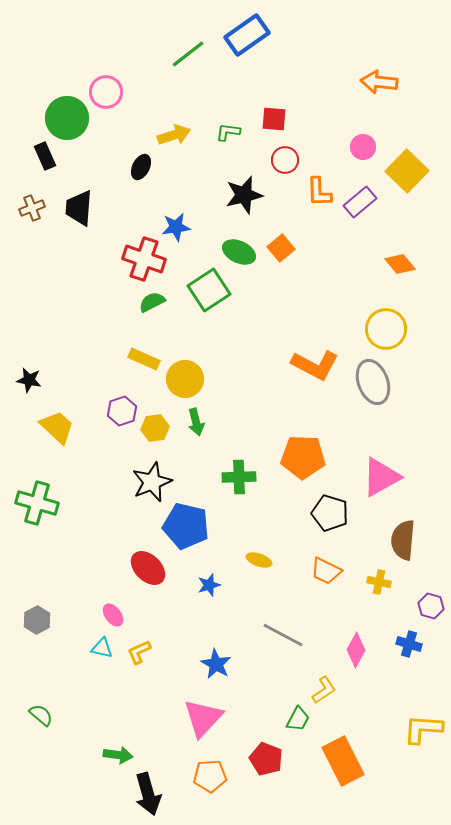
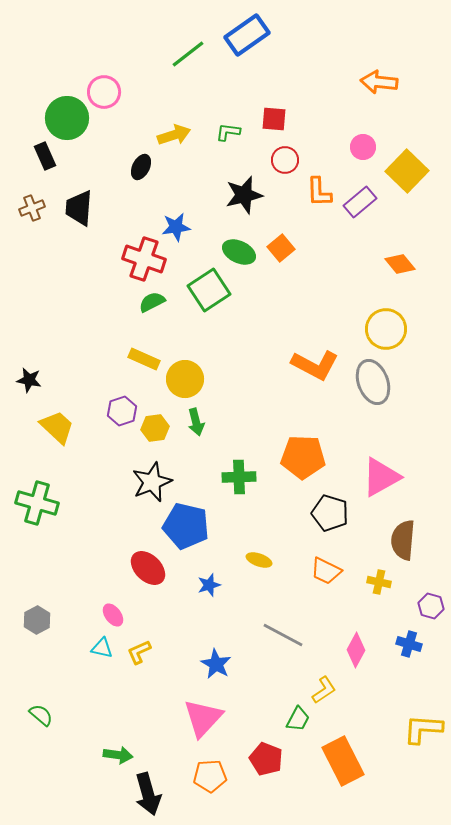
pink circle at (106, 92): moved 2 px left
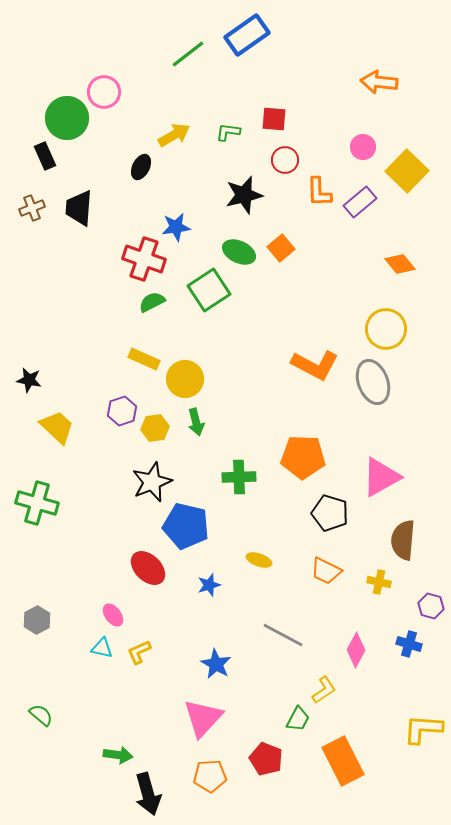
yellow arrow at (174, 135): rotated 12 degrees counterclockwise
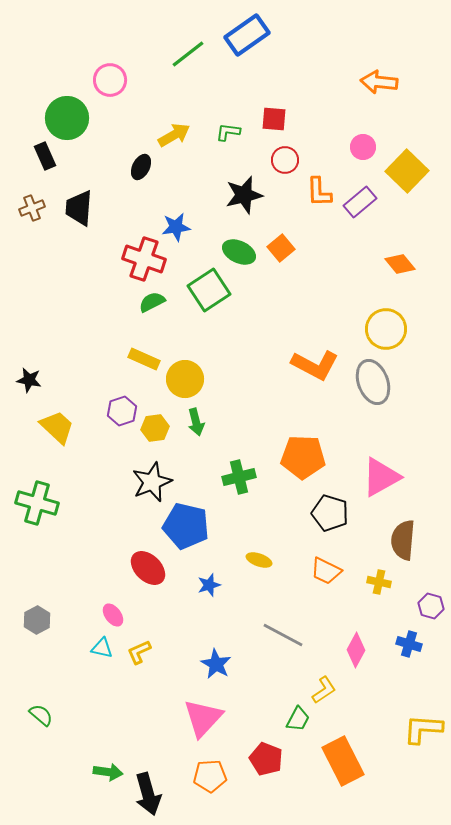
pink circle at (104, 92): moved 6 px right, 12 px up
green cross at (239, 477): rotated 12 degrees counterclockwise
green arrow at (118, 755): moved 10 px left, 17 px down
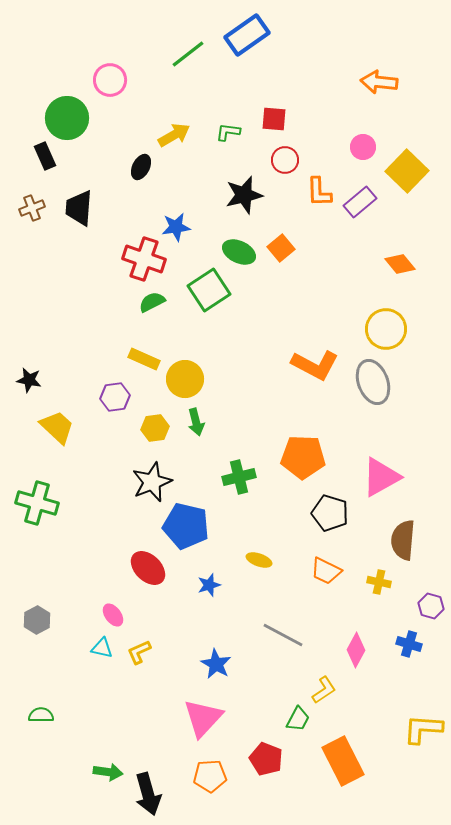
purple hexagon at (122, 411): moved 7 px left, 14 px up; rotated 12 degrees clockwise
green semicircle at (41, 715): rotated 40 degrees counterclockwise
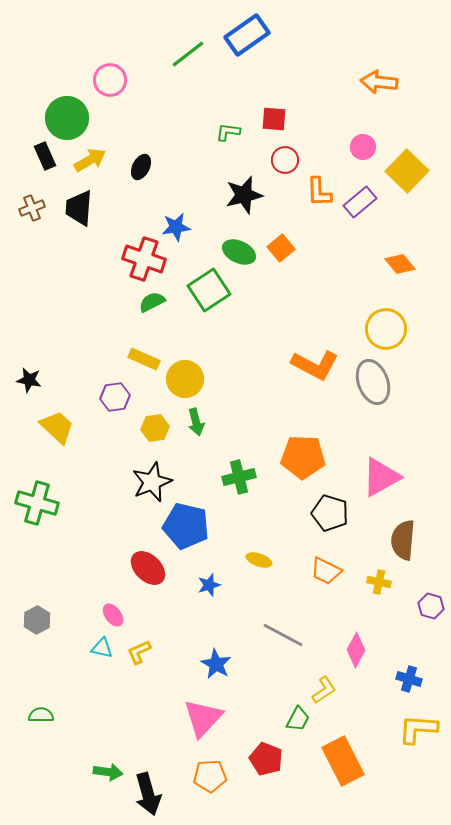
yellow arrow at (174, 135): moved 84 px left, 25 px down
blue cross at (409, 644): moved 35 px down
yellow L-shape at (423, 729): moved 5 px left
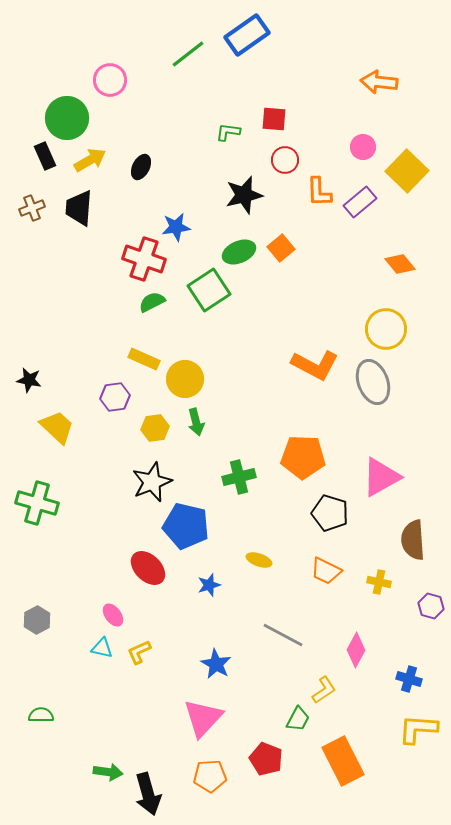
green ellipse at (239, 252): rotated 48 degrees counterclockwise
brown semicircle at (403, 540): moved 10 px right; rotated 9 degrees counterclockwise
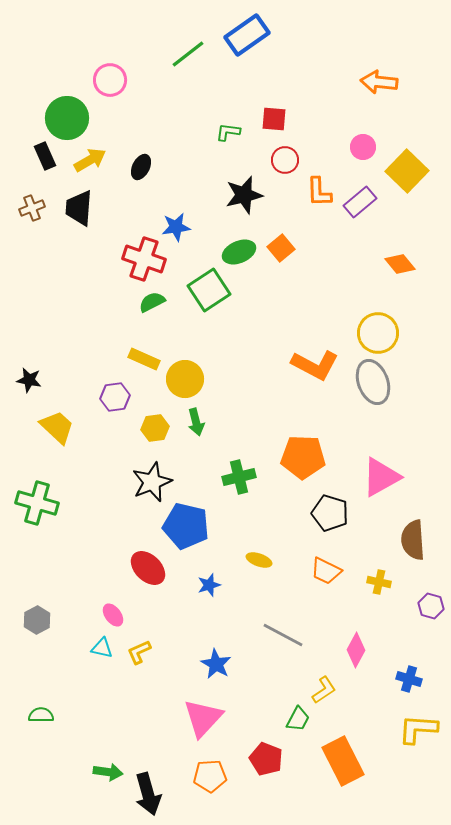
yellow circle at (386, 329): moved 8 px left, 4 px down
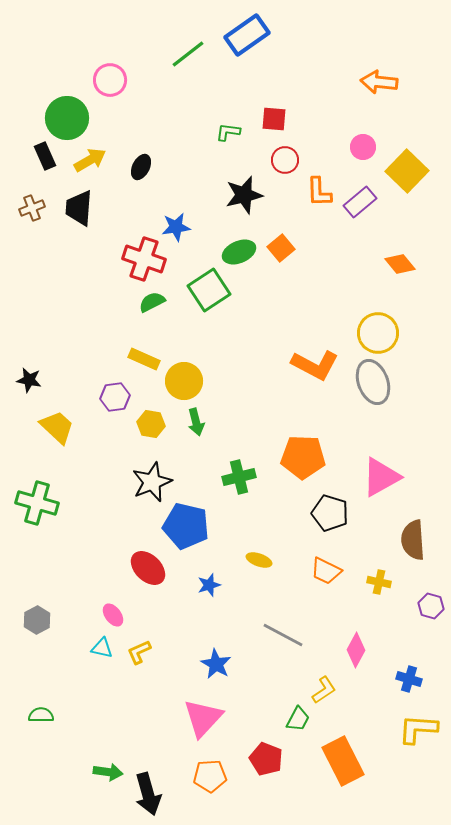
yellow circle at (185, 379): moved 1 px left, 2 px down
yellow hexagon at (155, 428): moved 4 px left, 4 px up; rotated 16 degrees clockwise
